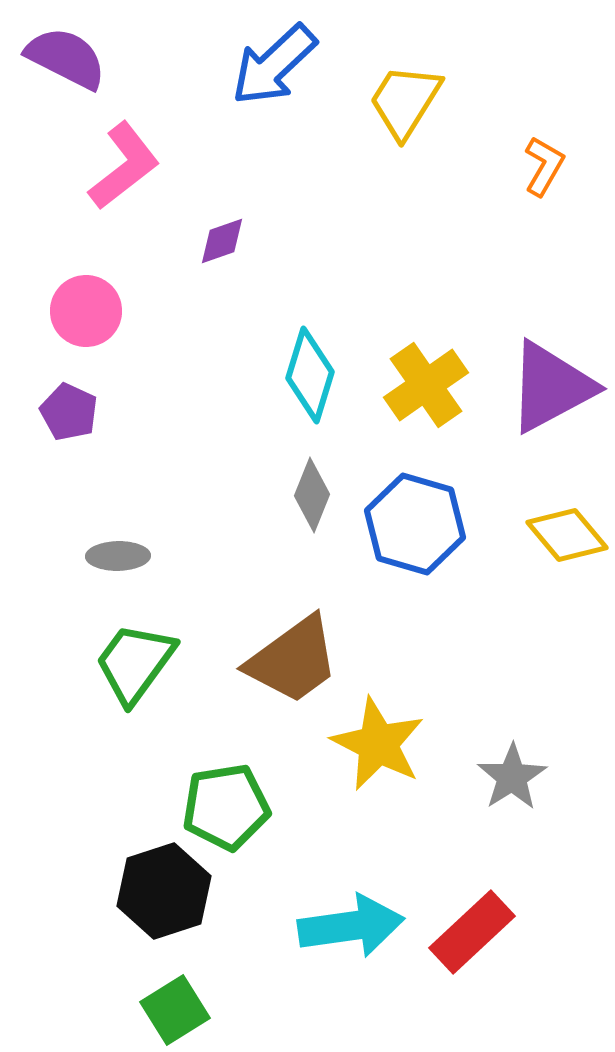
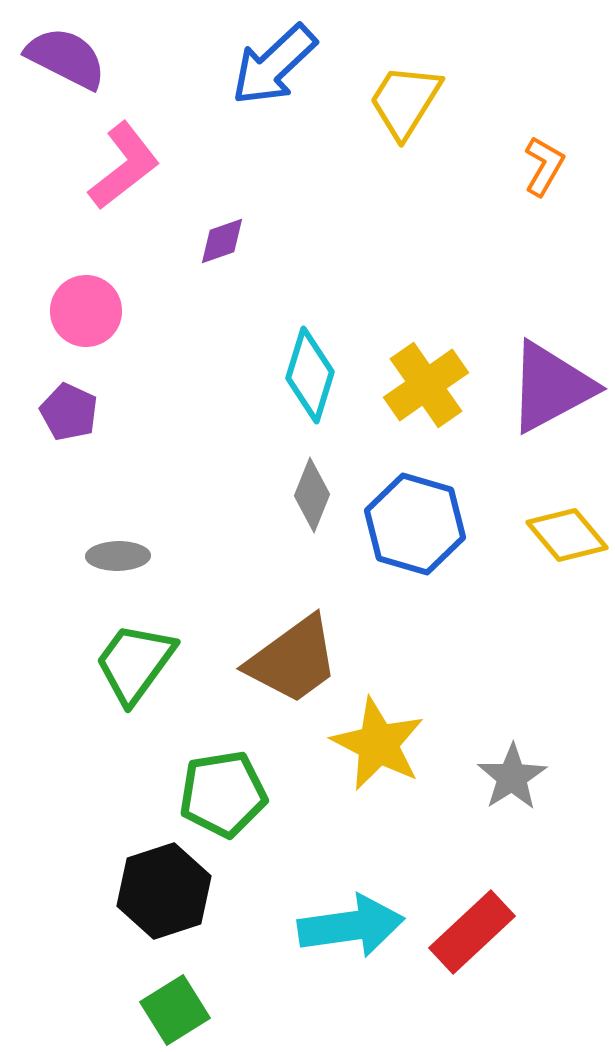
green pentagon: moved 3 px left, 13 px up
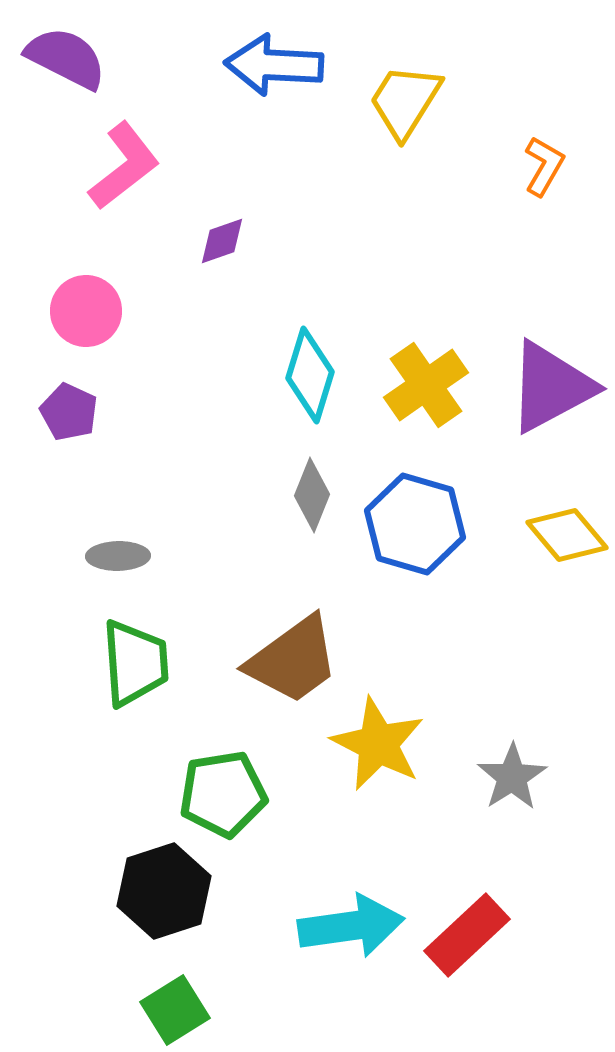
blue arrow: rotated 46 degrees clockwise
green trapezoid: rotated 140 degrees clockwise
red rectangle: moved 5 px left, 3 px down
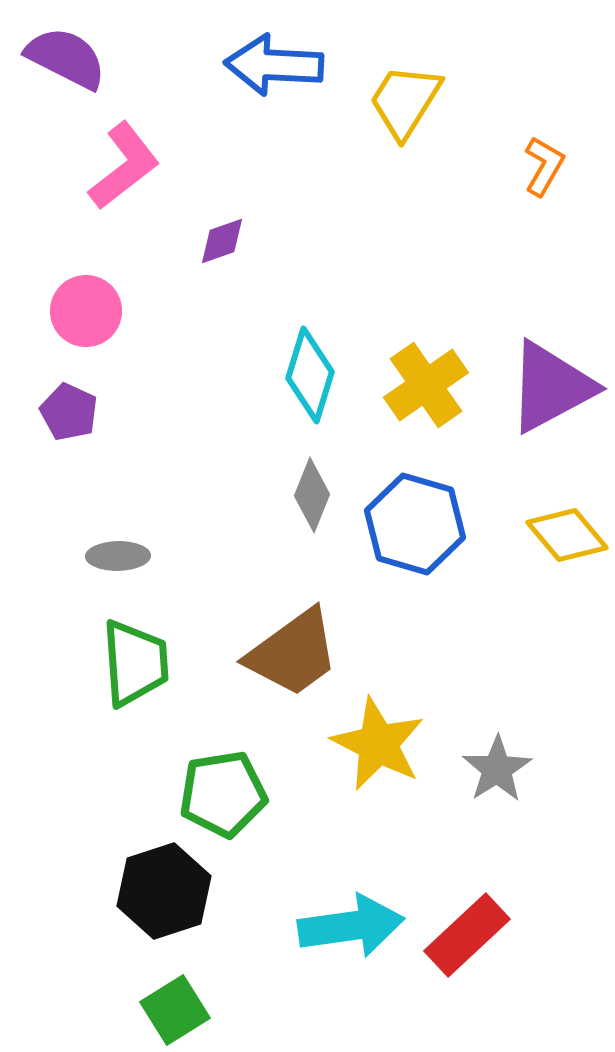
brown trapezoid: moved 7 px up
gray star: moved 15 px left, 8 px up
